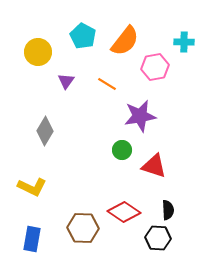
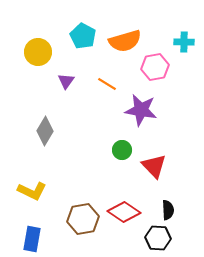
orange semicircle: rotated 36 degrees clockwise
purple star: moved 1 px right, 6 px up; rotated 20 degrees clockwise
red triangle: rotated 28 degrees clockwise
yellow L-shape: moved 4 px down
brown hexagon: moved 9 px up; rotated 12 degrees counterclockwise
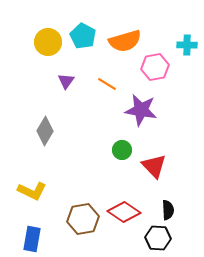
cyan cross: moved 3 px right, 3 px down
yellow circle: moved 10 px right, 10 px up
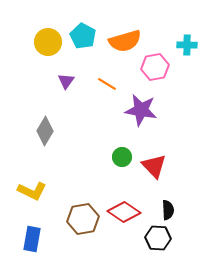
green circle: moved 7 px down
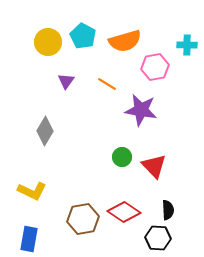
blue rectangle: moved 3 px left
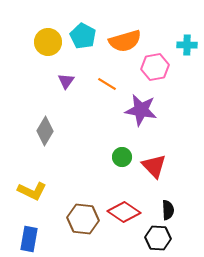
brown hexagon: rotated 16 degrees clockwise
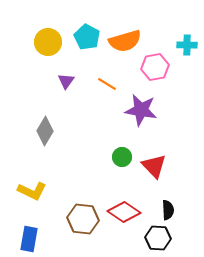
cyan pentagon: moved 4 px right, 1 px down
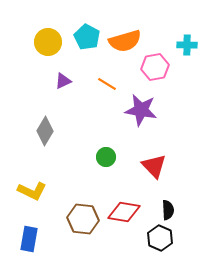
purple triangle: moved 3 px left; rotated 30 degrees clockwise
green circle: moved 16 px left
red diamond: rotated 24 degrees counterclockwise
black hexagon: moved 2 px right; rotated 20 degrees clockwise
